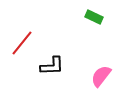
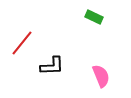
pink semicircle: rotated 120 degrees clockwise
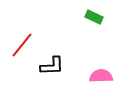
red line: moved 2 px down
pink semicircle: rotated 70 degrees counterclockwise
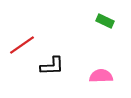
green rectangle: moved 11 px right, 4 px down
red line: rotated 16 degrees clockwise
